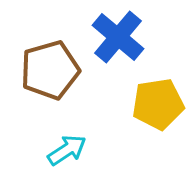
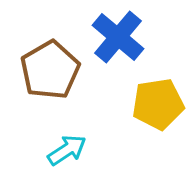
brown pentagon: rotated 14 degrees counterclockwise
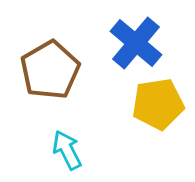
blue cross: moved 18 px right, 6 px down
cyan arrow: rotated 84 degrees counterclockwise
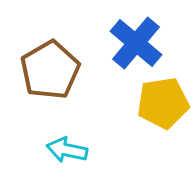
yellow pentagon: moved 5 px right, 1 px up
cyan arrow: rotated 51 degrees counterclockwise
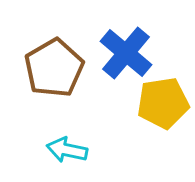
blue cross: moved 10 px left, 10 px down
brown pentagon: moved 4 px right, 2 px up
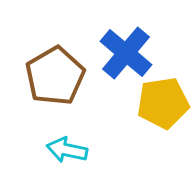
brown pentagon: moved 1 px right, 8 px down
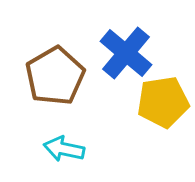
yellow pentagon: moved 1 px up
cyan arrow: moved 3 px left, 1 px up
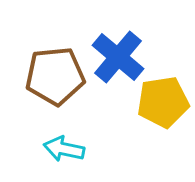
blue cross: moved 8 px left, 4 px down
brown pentagon: rotated 24 degrees clockwise
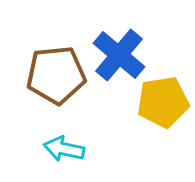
blue cross: moved 1 px right, 2 px up
brown pentagon: moved 1 px right, 1 px up
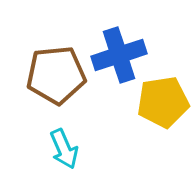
blue cross: rotated 32 degrees clockwise
cyan arrow: rotated 126 degrees counterclockwise
